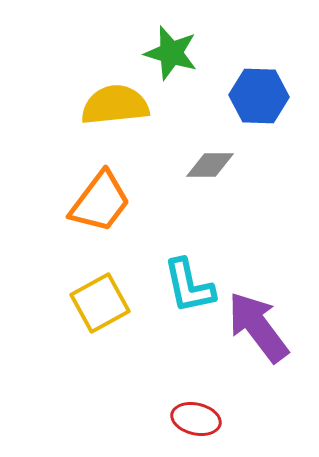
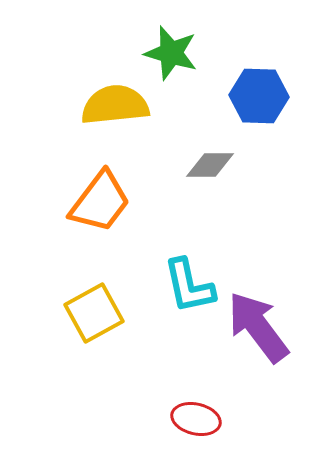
yellow square: moved 6 px left, 10 px down
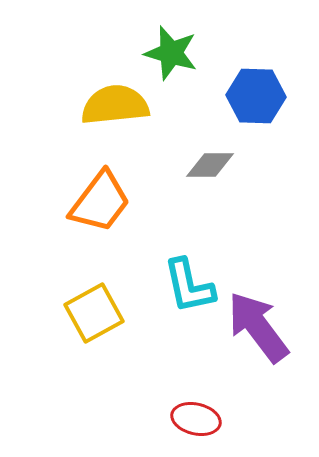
blue hexagon: moved 3 px left
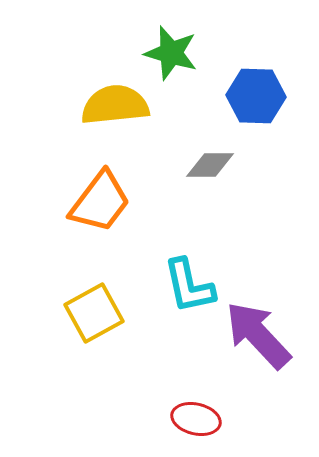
purple arrow: moved 8 px down; rotated 6 degrees counterclockwise
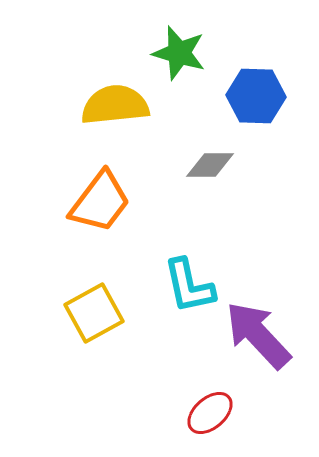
green star: moved 8 px right
red ellipse: moved 14 px right, 6 px up; rotated 54 degrees counterclockwise
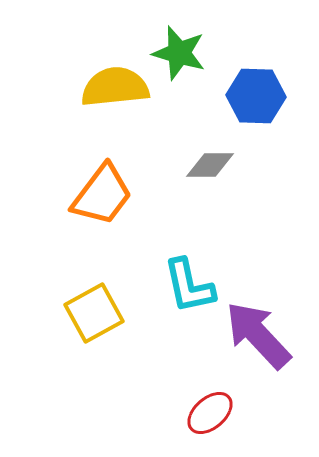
yellow semicircle: moved 18 px up
orange trapezoid: moved 2 px right, 7 px up
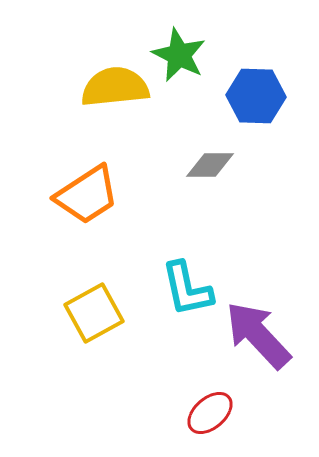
green star: moved 2 px down; rotated 10 degrees clockwise
orange trapezoid: moved 15 px left; rotated 20 degrees clockwise
cyan L-shape: moved 2 px left, 3 px down
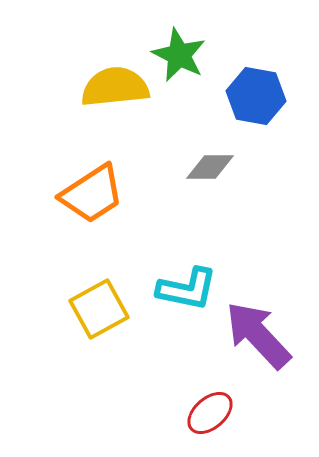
blue hexagon: rotated 8 degrees clockwise
gray diamond: moved 2 px down
orange trapezoid: moved 5 px right, 1 px up
cyan L-shape: rotated 66 degrees counterclockwise
yellow square: moved 5 px right, 4 px up
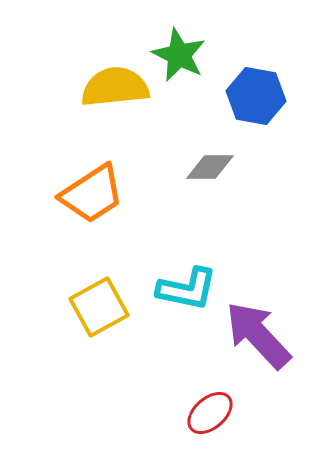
yellow square: moved 2 px up
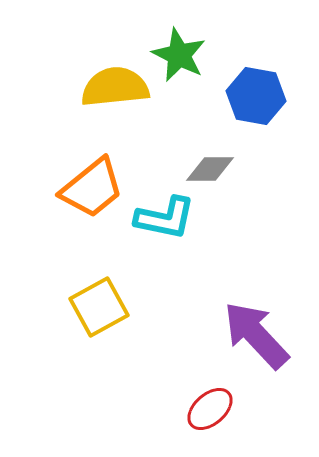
gray diamond: moved 2 px down
orange trapezoid: moved 6 px up; rotated 6 degrees counterclockwise
cyan L-shape: moved 22 px left, 71 px up
purple arrow: moved 2 px left
red ellipse: moved 4 px up
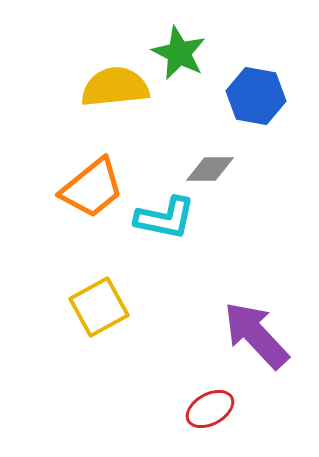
green star: moved 2 px up
red ellipse: rotated 12 degrees clockwise
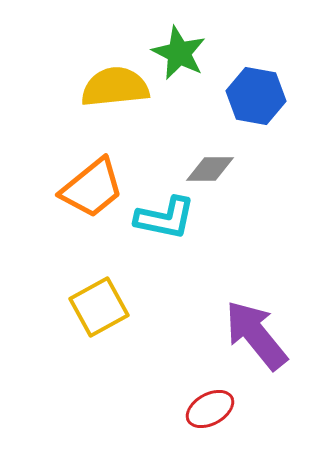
purple arrow: rotated 4 degrees clockwise
